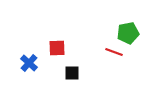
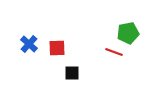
blue cross: moved 19 px up
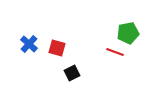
red square: rotated 18 degrees clockwise
red line: moved 1 px right
black square: rotated 28 degrees counterclockwise
